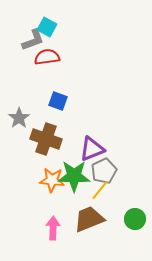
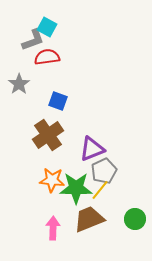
gray star: moved 34 px up
brown cross: moved 2 px right, 4 px up; rotated 36 degrees clockwise
green star: moved 2 px right, 12 px down
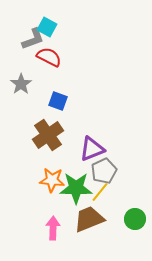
gray L-shape: moved 1 px up
red semicircle: moved 2 px right; rotated 35 degrees clockwise
gray star: moved 2 px right
yellow line: moved 2 px down
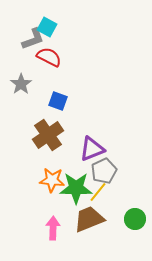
yellow line: moved 2 px left
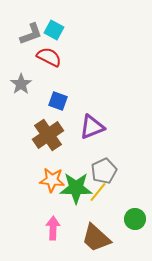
cyan square: moved 7 px right, 3 px down
gray L-shape: moved 2 px left, 5 px up
purple triangle: moved 22 px up
brown trapezoid: moved 7 px right, 19 px down; rotated 116 degrees counterclockwise
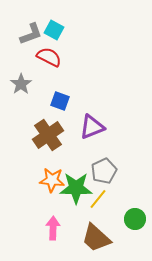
blue square: moved 2 px right
yellow line: moved 7 px down
